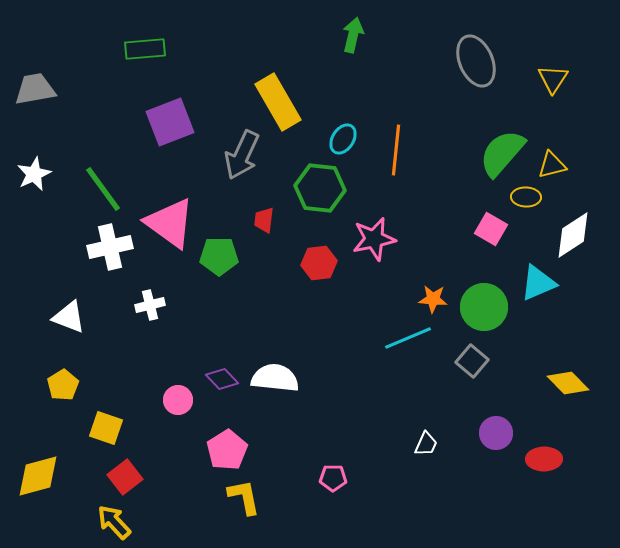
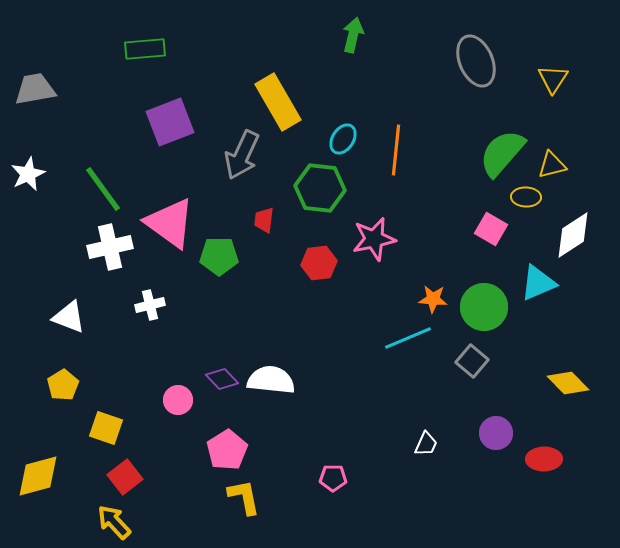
white star at (34, 174): moved 6 px left
white semicircle at (275, 378): moved 4 px left, 2 px down
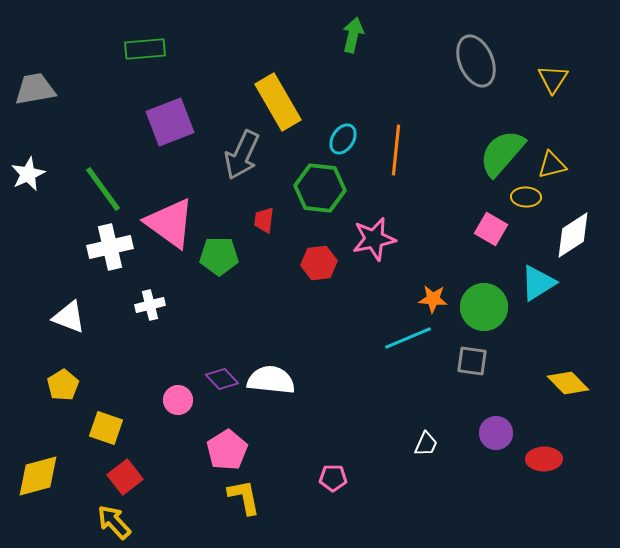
cyan triangle at (538, 283): rotated 9 degrees counterclockwise
gray square at (472, 361): rotated 32 degrees counterclockwise
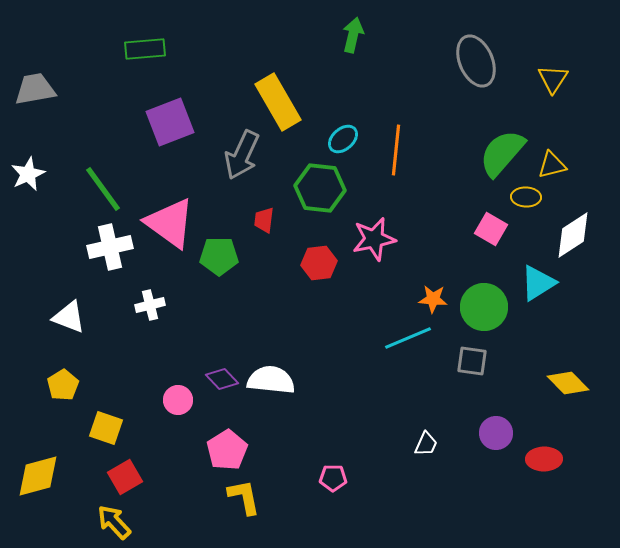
cyan ellipse at (343, 139): rotated 16 degrees clockwise
red square at (125, 477): rotated 8 degrees clockwise
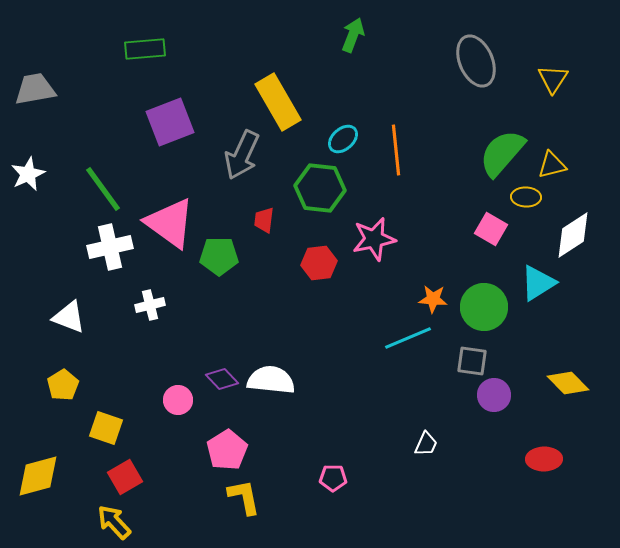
green arrow at (353, 35): rotated 8 degrees clockwise
orange line at (396, 150): rotated 12 degrees counterclockwise
purple circle at (496, 433): moved 2 px left, 38 px up
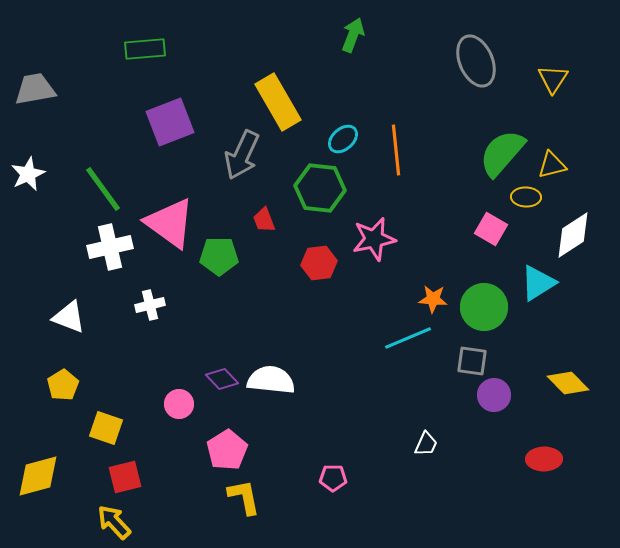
red trapezoid at (264, 220): rotated 28 degrees counterclockwise
pink circle at (178, 400): moved 1 px right, 4 px down
red square at (125, 477): rotated 16 degrees clockwise
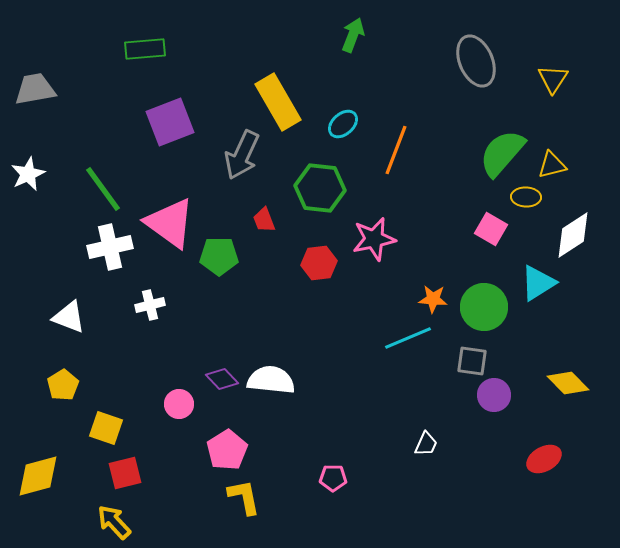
cyan ellipse at (343, 139): moved 15 px up
orange line at (396, 150): rotated 27 degrees clockwise
red ellipse at (544, 459): rotated 28 degrees counterclockwise
red square at (125, 477): moved 4 px up
